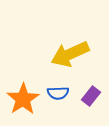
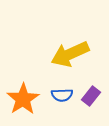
blue semicircle: moved 4 px right, 2 px down
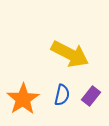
yellow arrow: rotated 129 degrees counterclockwise
blue semicircle: rotated 75 degrees counterclockwise
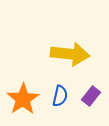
yellow arrow: rotated 21 degrees counterclockwise
blue semicircle: moved 2 px left, 1 px down
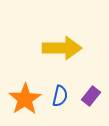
yellow arrow: moved 8 px left, 6 px up; rotated 6 degrees counterclockwise
orange star: moved 2 px right
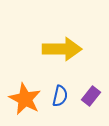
yellow arrow: moved 1 px down
orange star: rotated 12 degrees counterclockwise
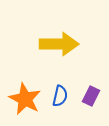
yellow arrow: moved 3 px left, 5 px up
purple rectangle: rotated 12 degrees counterclockwise
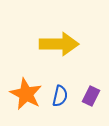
orange star: moved 1 px right, 5 px up
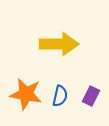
orange star: rotated 16 degrees counterclockwise
